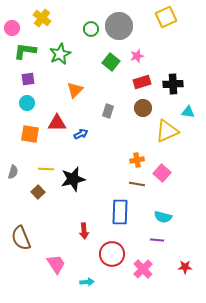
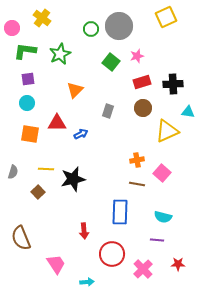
red star: moved 7 px left, 3 px up
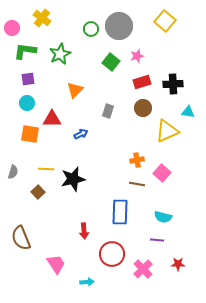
yellow square: moved 1 px left, 4 px down; rotated 25 degrees counterclockwise
red triangle: moved 5 px left, 4 px up
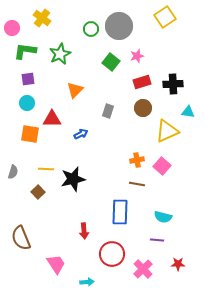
yellow square: moved 4 px up; rotated 15 degrees clockwise
pink square: moved 7 px up
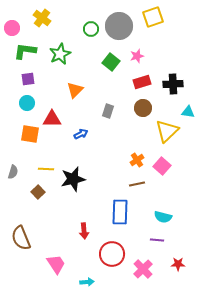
yellow square: moved 12 px left; rotated 15 degrees clockwise
yellow triangle: rotated 20 degrees counterclockwise
orange cross: rotated 24 degrees counterclockwise
brown line: rotated 21 degrees counterclockwise
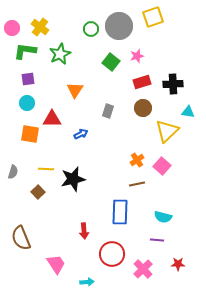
yellow cross: moved 2 px left, 9 px down
orange triangle: rotated 12 degrees counterclockwise
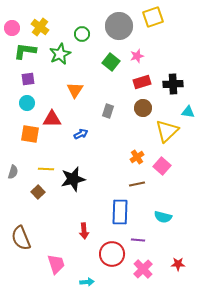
green circle: moved 9 px left, 5 px down
orange cross: moved 3 px up
purple line: moved 19 px left
pink trapezoid: rotated 15 degrees clockwise
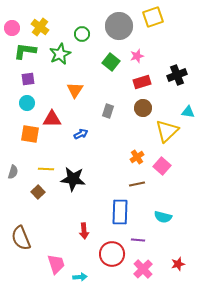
black cross: moved 4 px right, 9 px up; rotated 18 degrees counterclockwise
black star: rotated 20 degrees clockwise
red star: rotated 16 degrees counterclockwise
cyan arrow: moved 7 px left, 5 px up
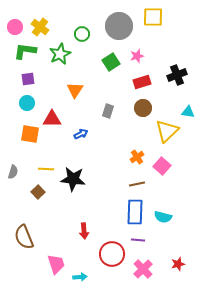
yellow square: rotated 20 degrees clockwise
pink circle: moved 3 px right, 1 px up
green square: rotated 18 degrees clockwise
blue rectangle: moved 15 px right
brown semicircle: moved 3 px right, 1 px up
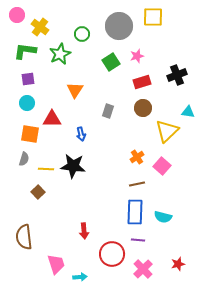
pink circle: moved 2 px right, 12 px up
blue arrow: rotated 104 degrees clockwise
gray semicircle: moved 11 px right, 13 px up
black star: moved 13 px up
brown semicircle: rotated 15 degrees clockwise
